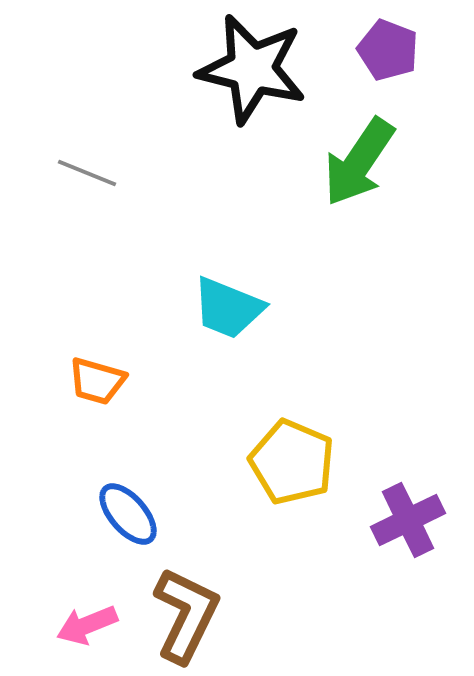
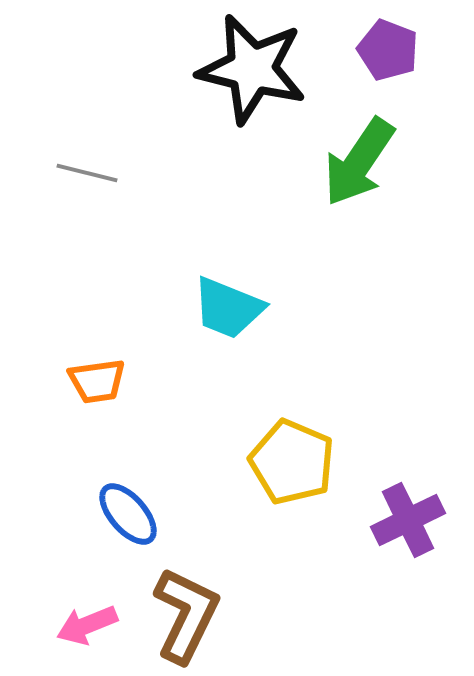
gray line: rotated 8 degrees counterclockwise
orange trapezoid: rotated 24 degrees counterclockwise
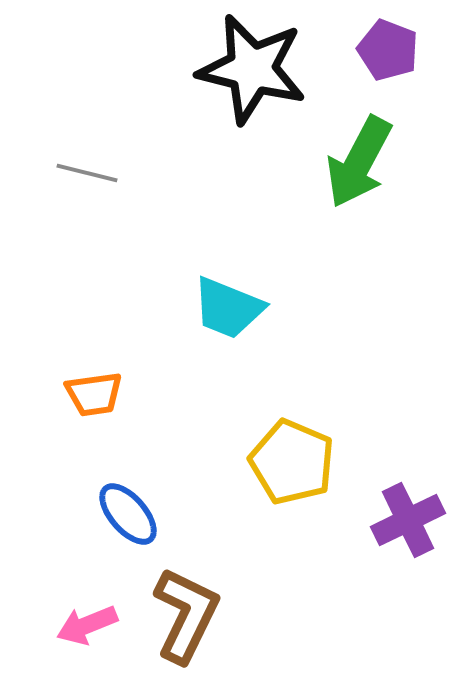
green arrow: rotated 6 degrees counterclockwise
orange trapezoid: moved 3 px left, 13 px down
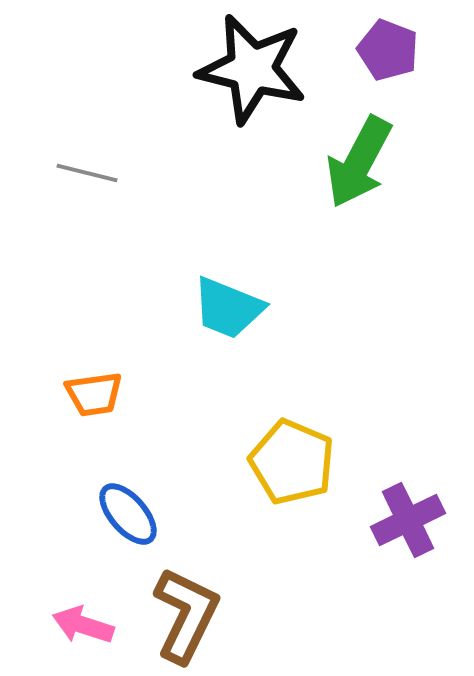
pink arrow: moved 4 px left; rotated 40 degrees clockwise
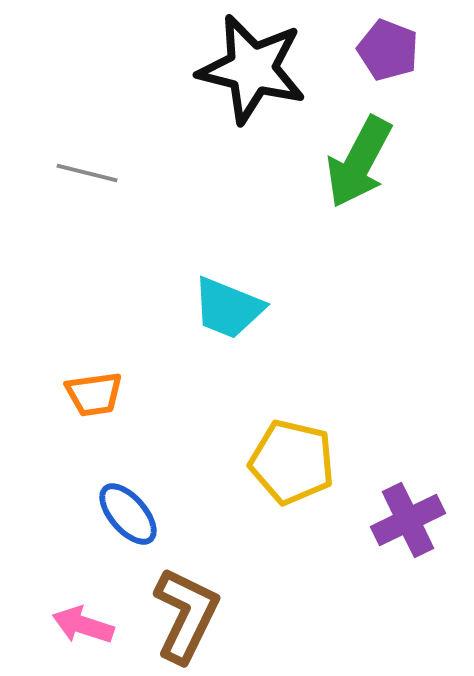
yellow pentagon: rotated 10 degrees counterclockwise
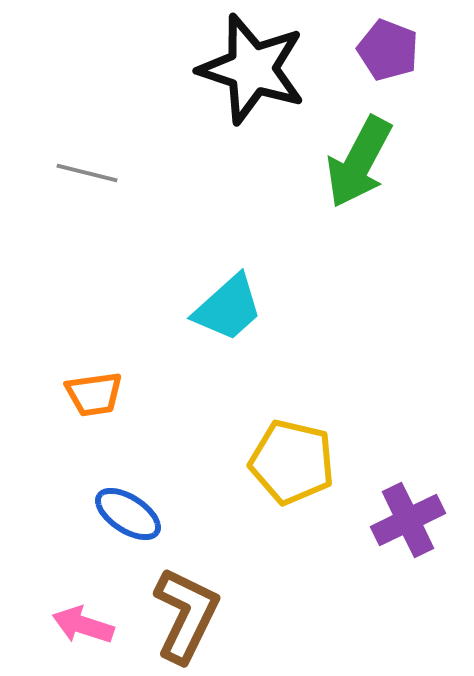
black star: rotated 4 degrees clockwise
cyan trapezoid: rotated 64 degrees counterclockwise
blue ellipse: rotated 16 degrees counterclockwise
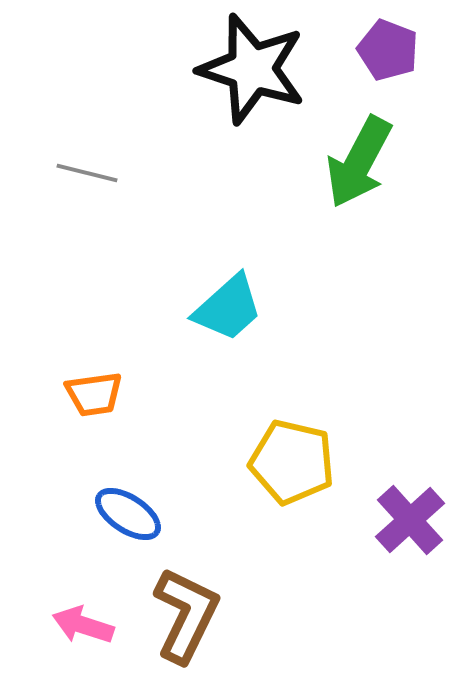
purple cross: moved 2 px right; rotated 16 degrees counterclockwise
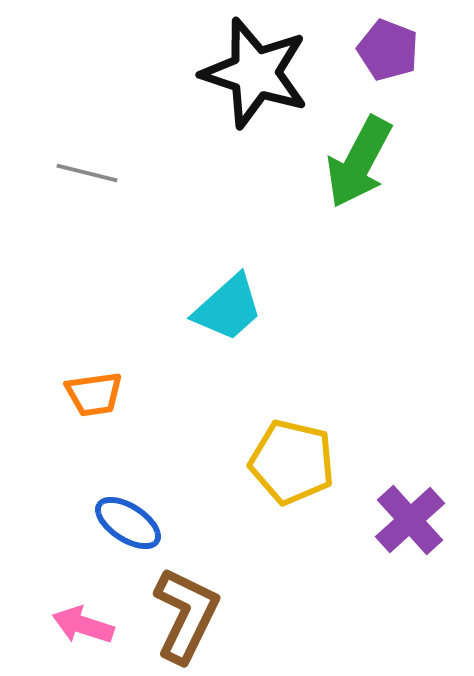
black star: moved 3 px right, 4 px down
blue ellipse: moved 9 px down
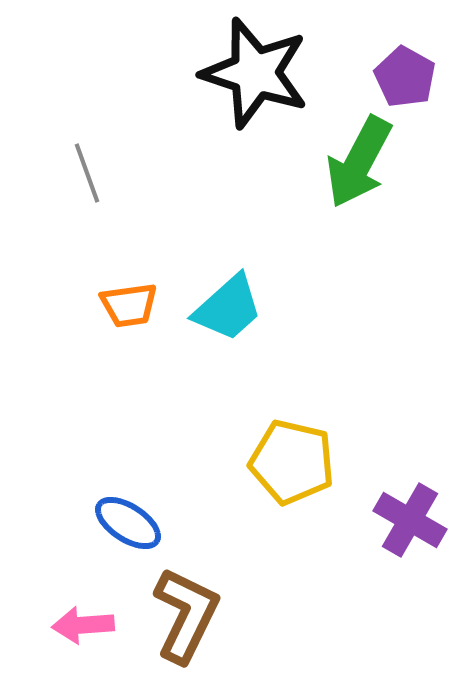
purple pentagon: moved 17 px right, 27 px down; rotated 8 degrees clockwise
gray line: rotated 56 degrees clockwise
orange trapezoid: moved 35 px right, 89 px up
purple cross: rotated 18 degrees counterclockwise
pink arrow: rotated 22 degrees counterclockwise
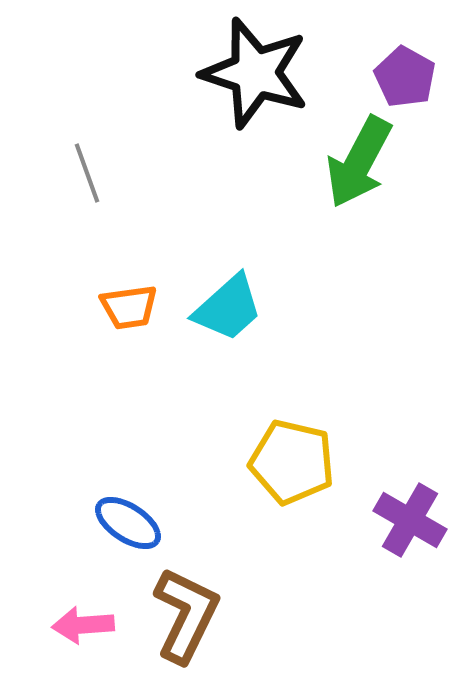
orange trapezoid: moved 2 px down
